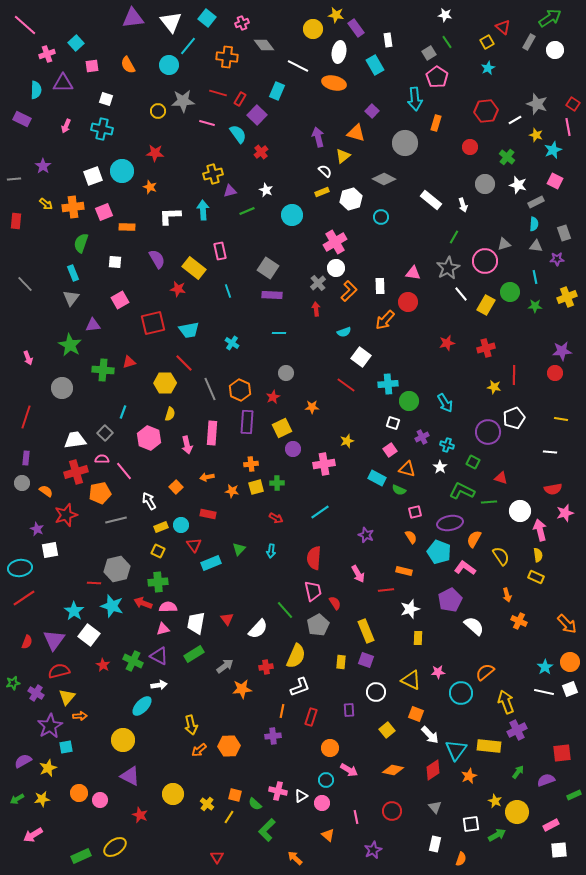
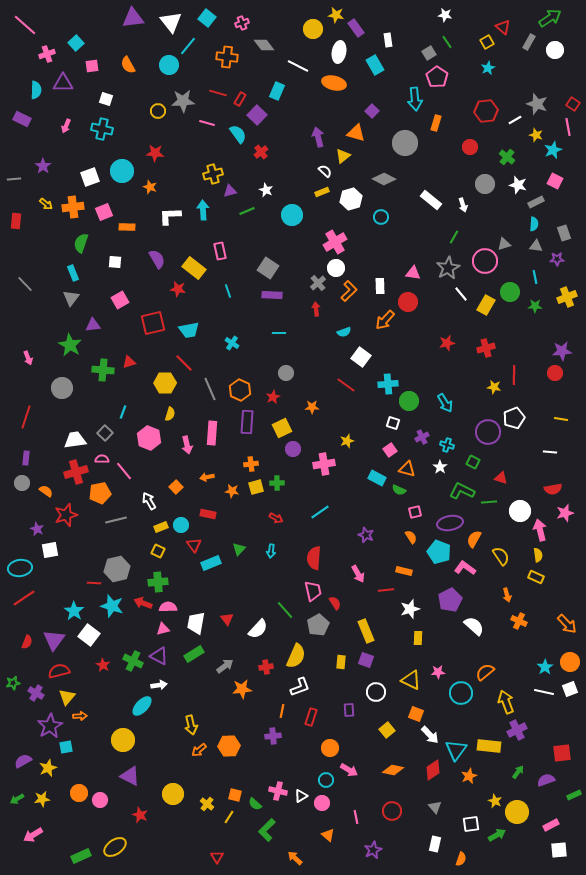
white square at (93, 176): moved 3 px left, 1 px down
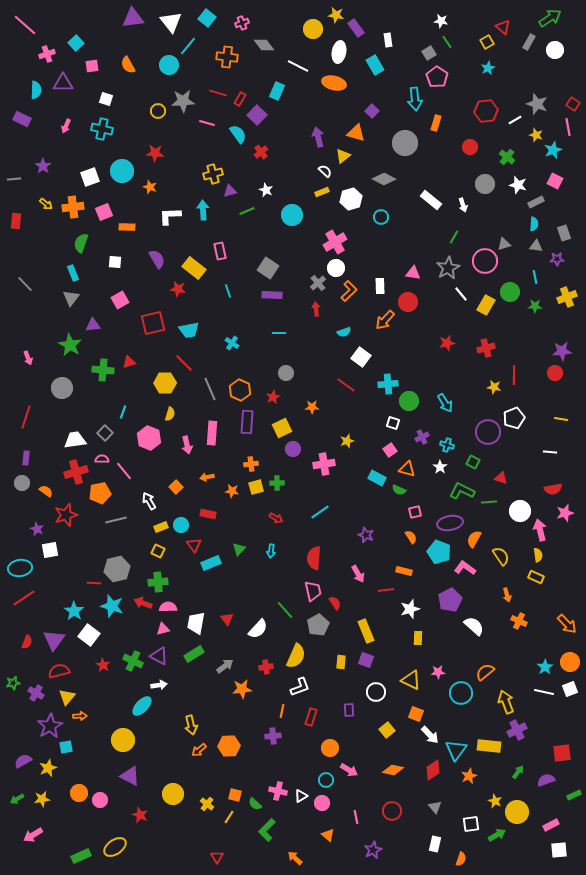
white star at (445, 15): moved 4 px left, 6 px down
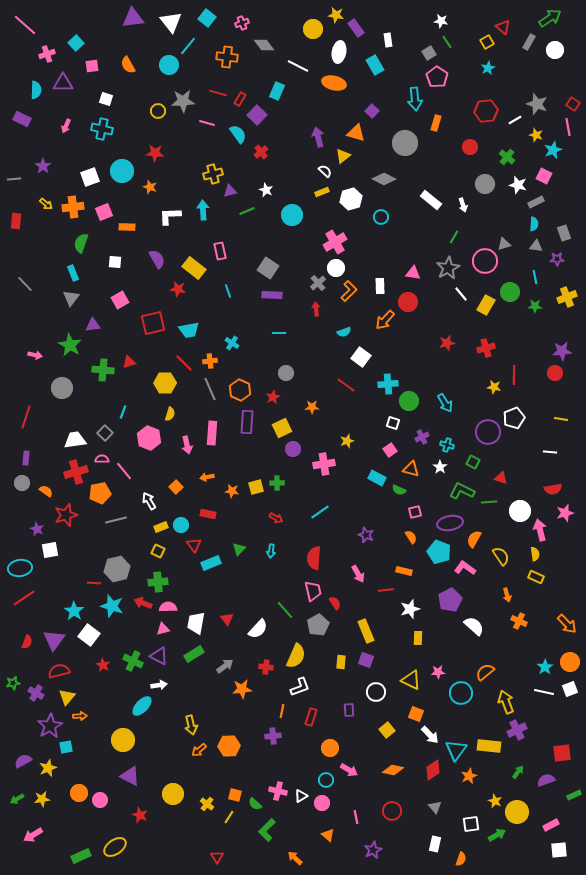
pink square at (555, 181): moved 11 px left, 5 px up
pink arrow at (28, 358): moved 7 px right, 3 px up; rotated 56 degrees counterclockwise
orange cross at (251, 464): moved 41 px left, 103 px up
orange triangle at (407, 469): moved 4 px right
yellow semicircle at (538, 555): moved 3 px left, 1 px up
red cross at (266, 667): rotated 16 degrees clockwise
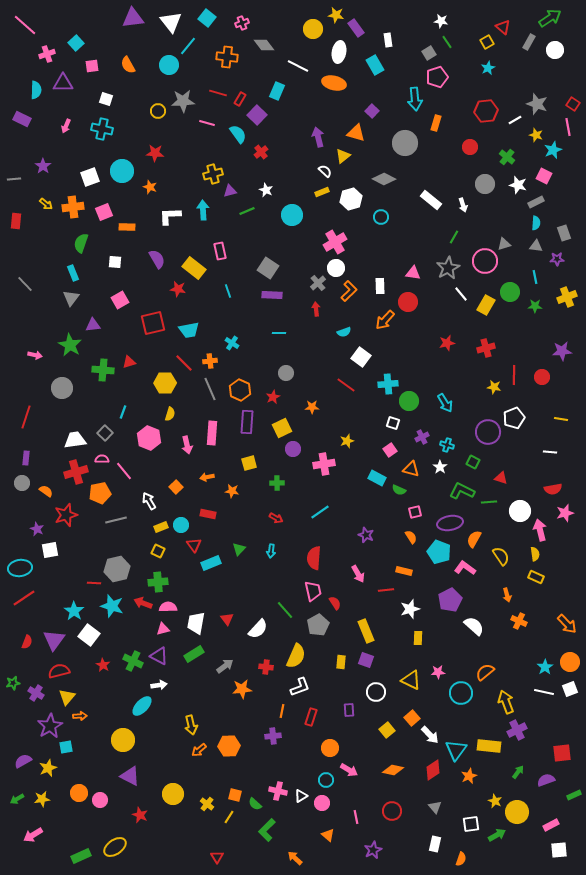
pink pentagon at (437, 77): rotated 20 degrees clockwise
cyan semicircle at (534, 224): moved 2 px right, 1 px up
red circle at (555, 373): moved 13 px left, 4 px down
yellow square at (256, 487): moved 7 px left, 24 px up
orange square at (416, 714): moved 4 px left, 4 px down; rotated 28 degrees clockwise
